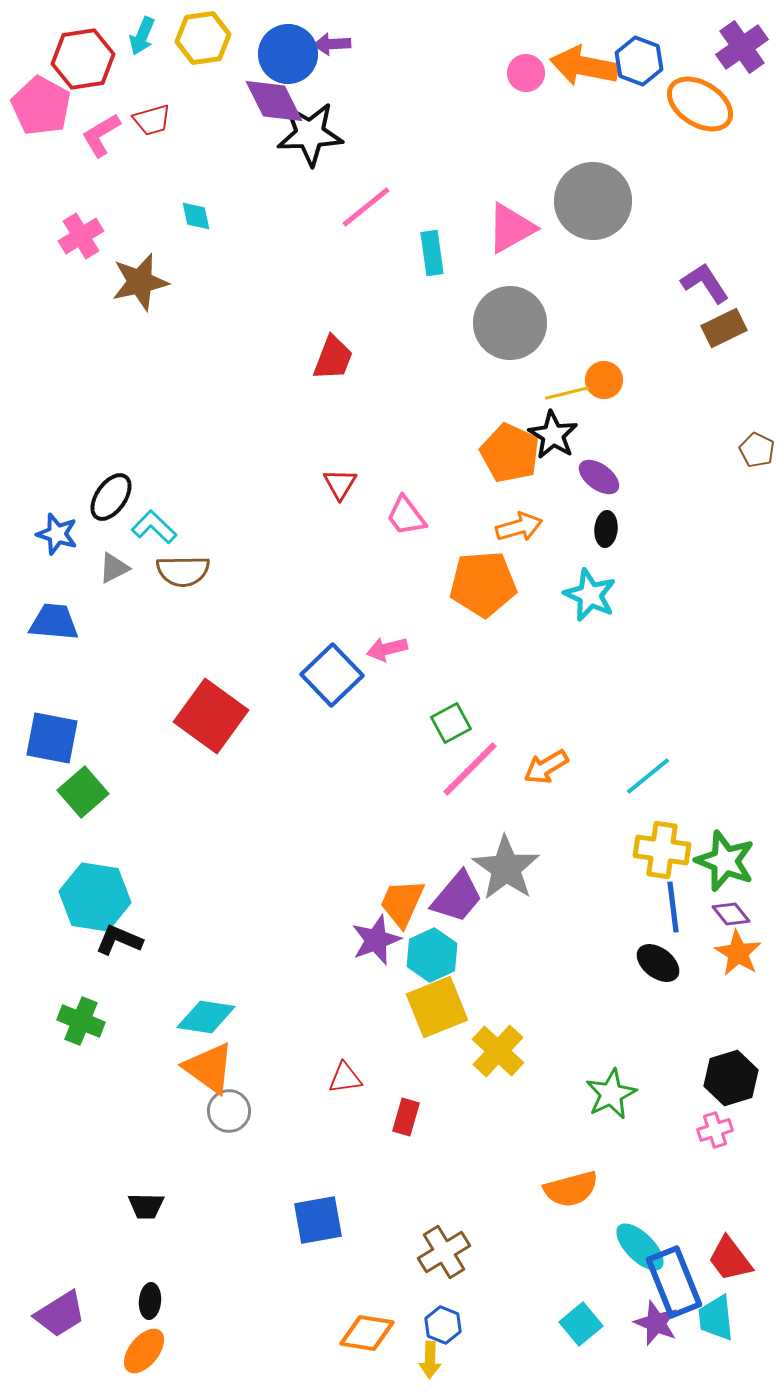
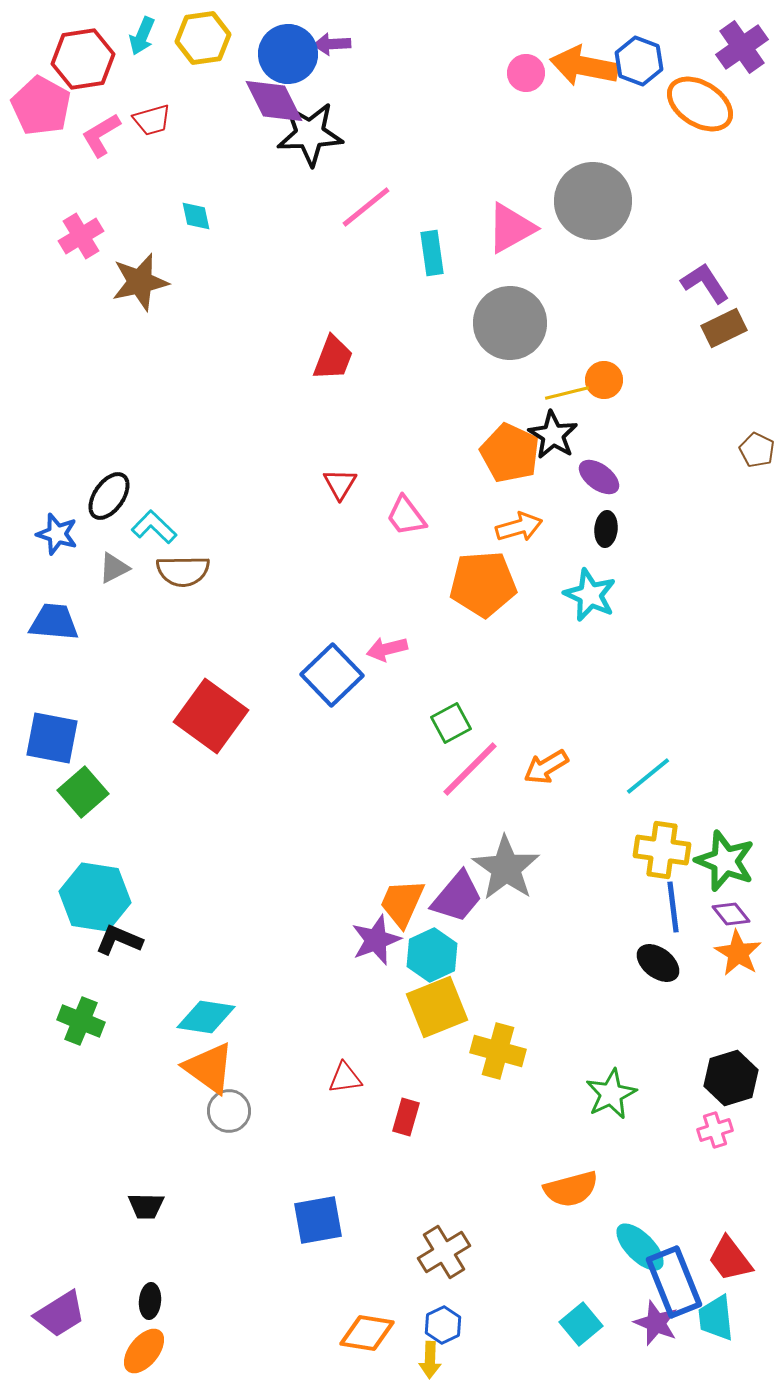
black ellipse at (111, 497): moved 2 px left, 1 px up
yellow cross at (498, 1051): rotated 28 degrees counterclockwise
blue hexagon at (443, 1325): rotated 12 degrees clockwise
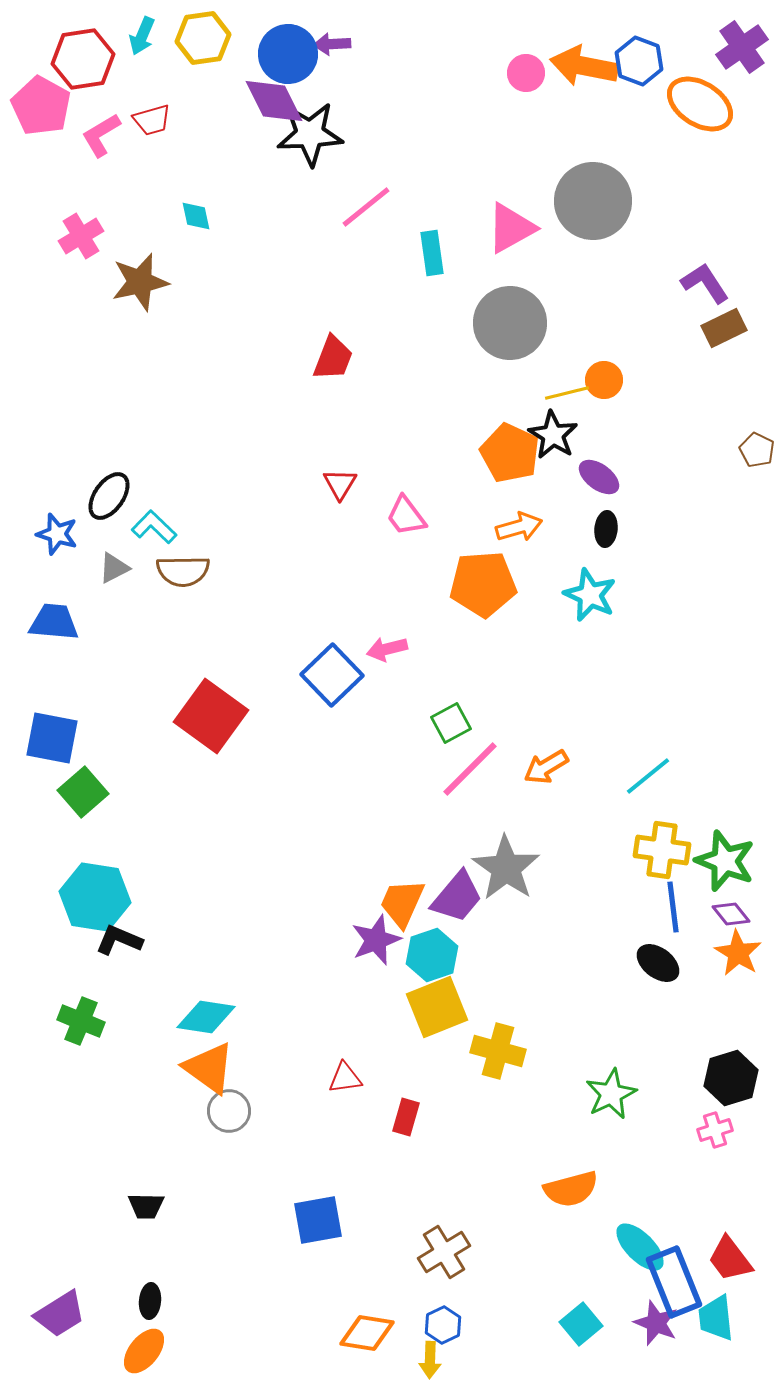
cyan hexagon at (432, 955): rotated 6 degrees clockwise
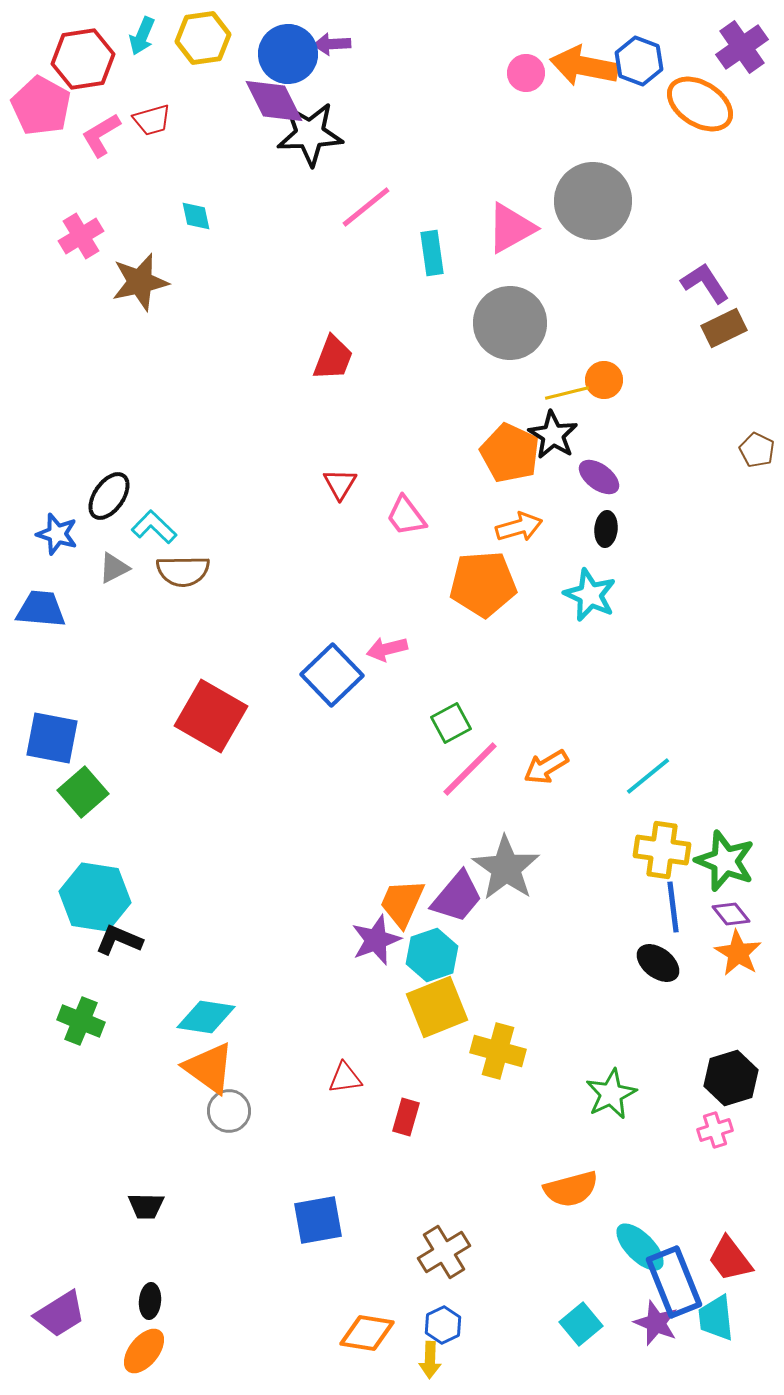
blue trapezoid at (54, 622): moved 13 px left, 13 px up
red square at (211, 716): rotated 6 degrees counterclockwise
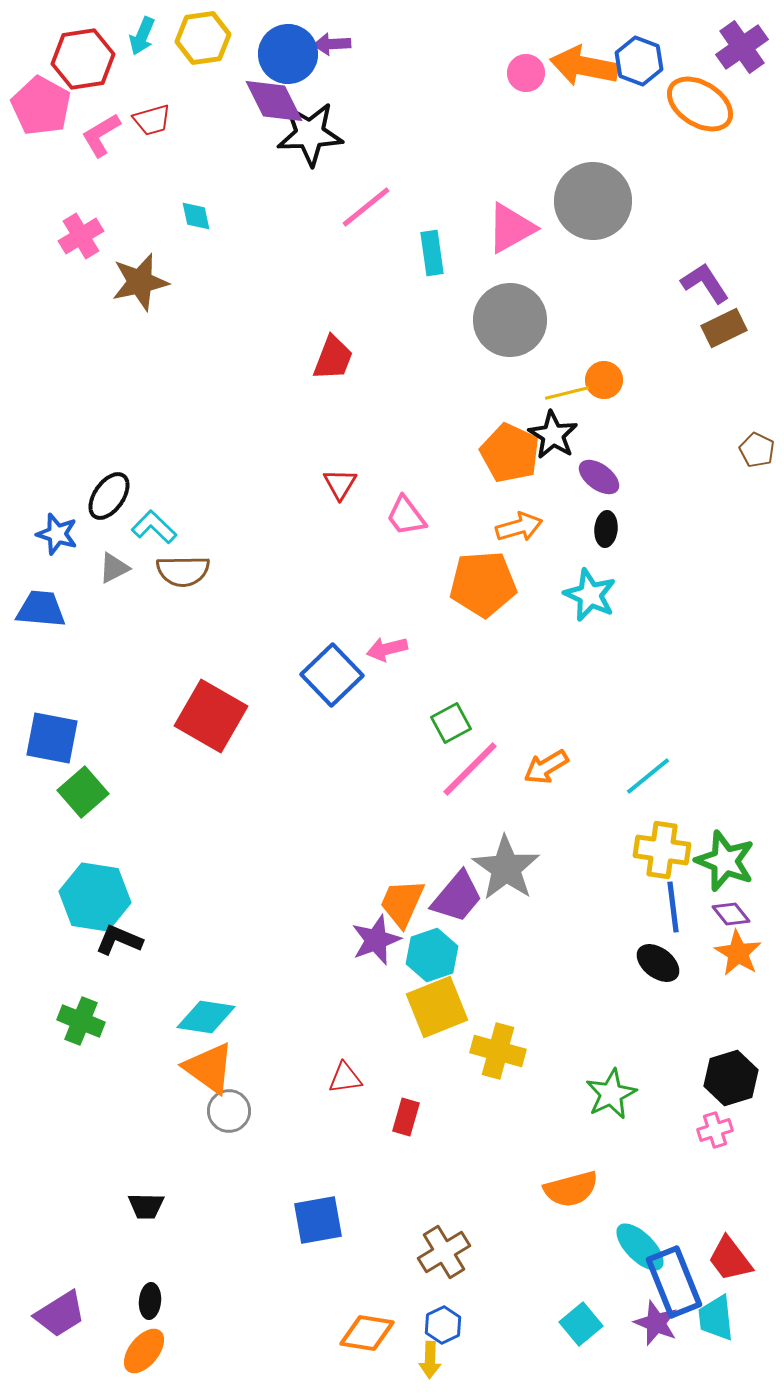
gray circle at (510, 323): moved 3 px up
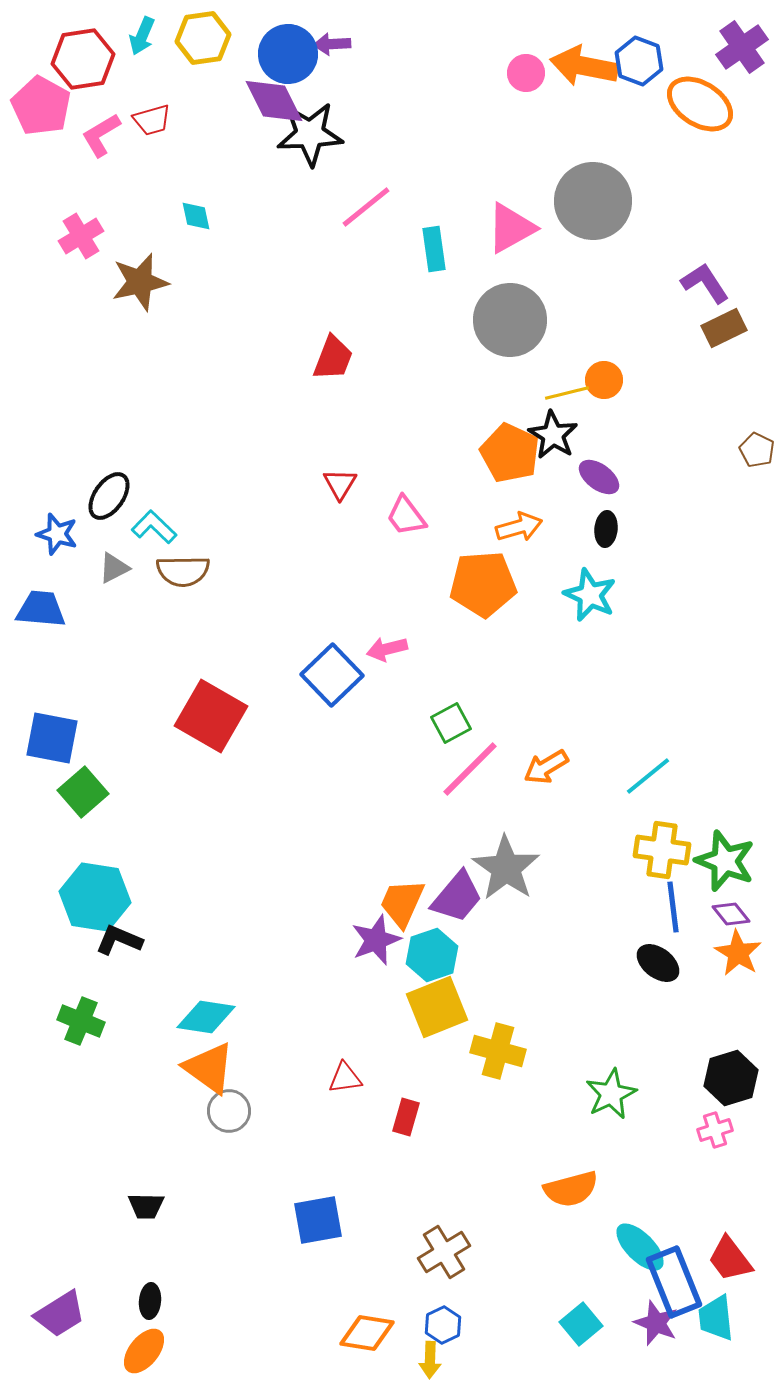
cyan rectangle at (432, 253): moved 2 px right, 4 px up
